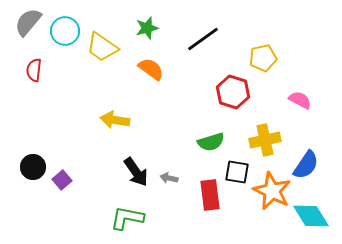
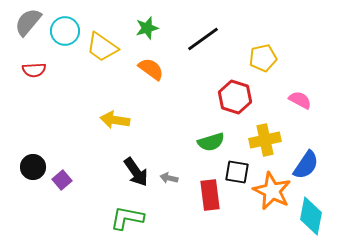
red semicircle: rotated 100 degrees counterclockwise
red hexagon: moved 2 px right, 5 px down
cyan diamond: rotated 42 degrees clockwise
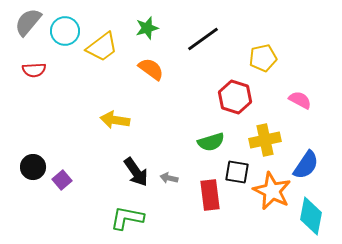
yellow trapezoid: rotated 72 degrees counterclockwise
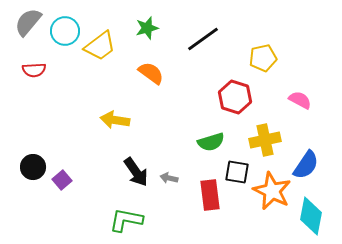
yellow trapezoid: moved 2 px left, 1 px up
orange semicircle: moved 4 px down
green L-shape: moved 1 px left, 2 px down
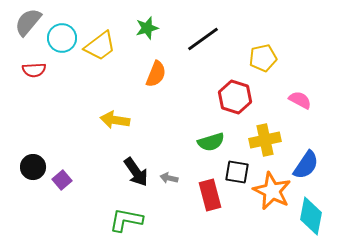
cyan circle: moved 3 px left, 7 px down
orange semicircle: moved 5 px right, 1 px down; rotated 76 degrees clockwise
red rectangle: rotated 8 degrees counterclockwise
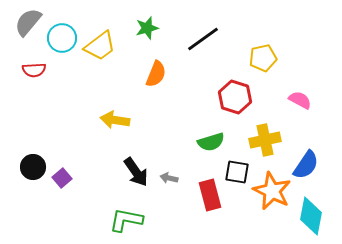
purple square: moved 2 px up
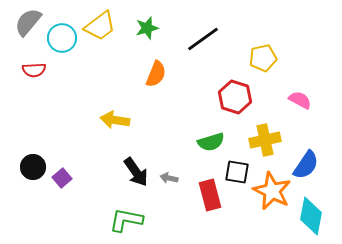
yellow trapezoid: moved 20 px up
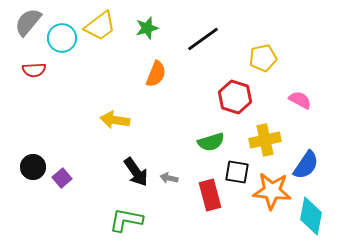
orange star: rotated 21 degrees counterclockwise
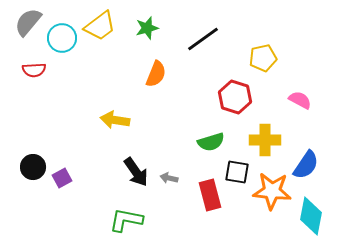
yellow cross: rotated 12 degrees clockwise
purple square: rotated 12 degrees clockwise
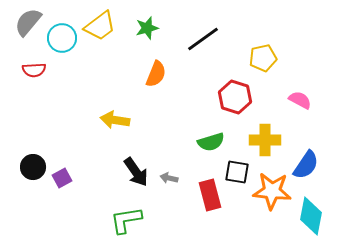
green L-shape: rotated 20 degrees counterclockwise
